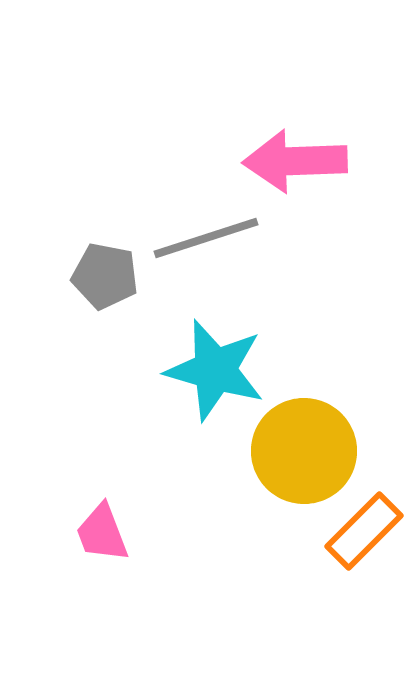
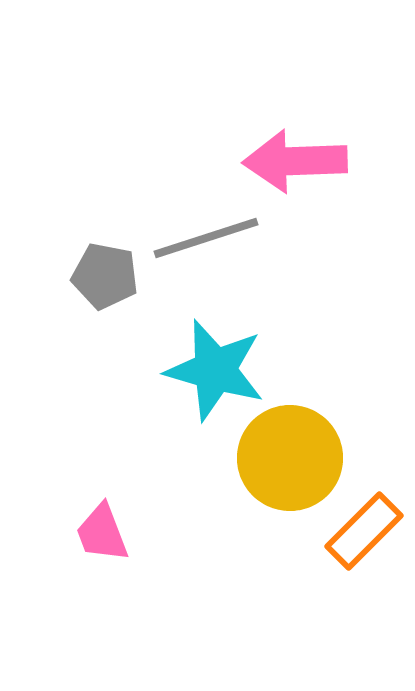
yellow circle: moved 14 px left, 7 px down
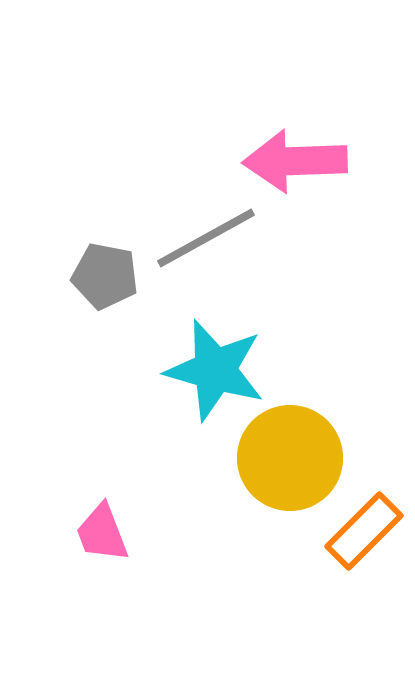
gray line: rotated 11 degrees counterclockwise
